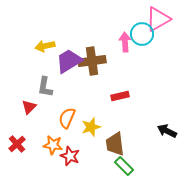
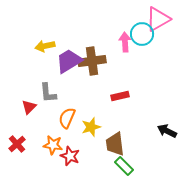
gray L-shape: moved 3 px right, 6 px down; rotated 15 degrees counterclockwise
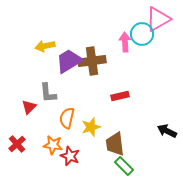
orange semicircle: rotated 10 degrees counterclockwise
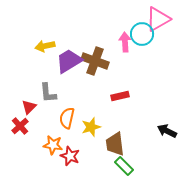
brown cross: moved 3 px right; rotated 28 degrees clockwise
red cross: moved 3 px right, 18 px up
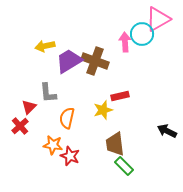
yellow star: moved 12 px right, 17 px up
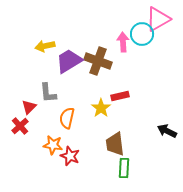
pink arrow: moved 2 px left
brown cross: moved 3 px right
yellow star: moved 2 px left, 2 px up; rotated 18 degrees counterclockwise
green rectangle: moved 2 px down; rotated 48 degrees clockwise
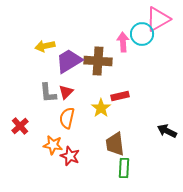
brown cross: rotated 16 degrees counterclockwise
red triangle: moved 37 px right, 15 px up
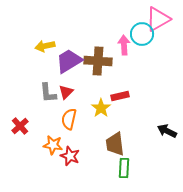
pink arrow: moved 1 px right, 3 px down
orange semicircle: moved 2 px right, 1 px down
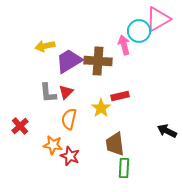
cyan circle: moved 3 px left, 3 px up
pink arrow: rotated 12 degrees counterclockwise
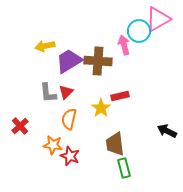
green rectangle: rotated 18 degrees counterclockwise
